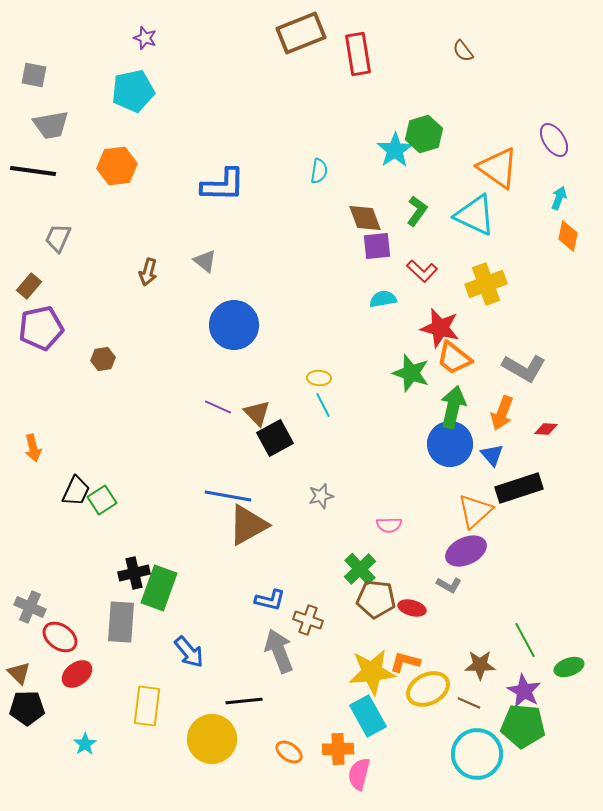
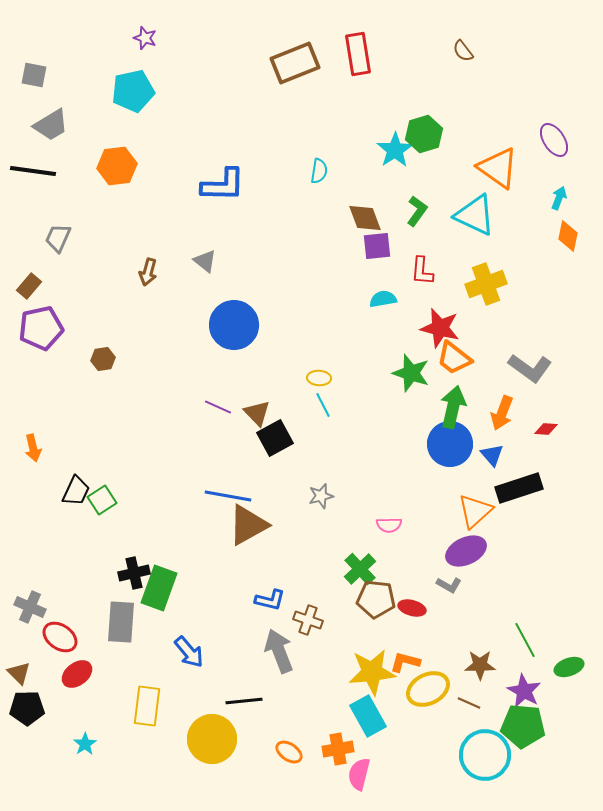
brown rectangle at (301, 33): moved 6 px left, 30 px down
gray trapezoid at (51, 125): rotated 21 degrees counterclockwise
red L-shape at (422, 271): rotated 52 degrees clockwise
gray L-shape at (524, 368): moved 6 px right; rotated 6 degrees clockwise
orange cross at (338, 749): rotated 8 degrees counterclockwise
cyan circle at (477, 754): moved 8 px right, 1 px down
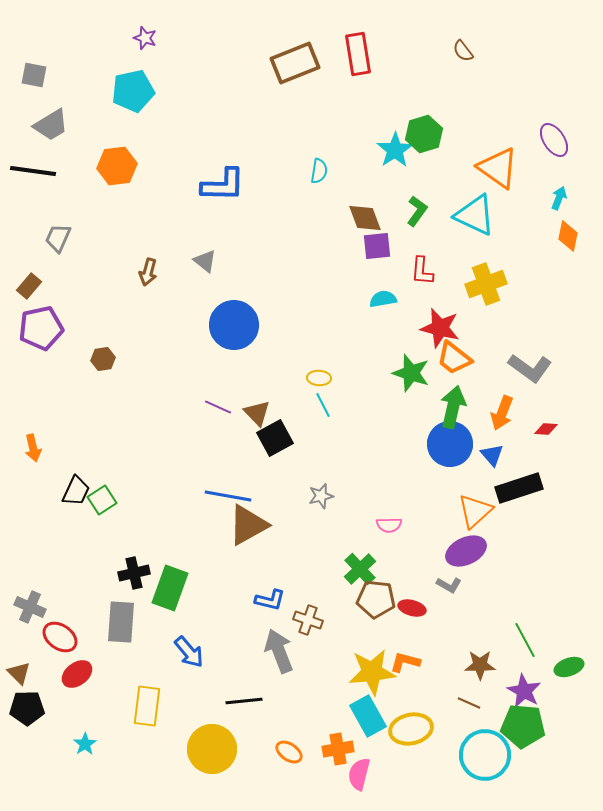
green rectangle at (159, 588): moved 11 px right
yellow ellipse at (428, 689): moved 17 px left, 40 px down; rotated 15 degrees clockwise
yellow circle at (212, 739): moved 10 px down
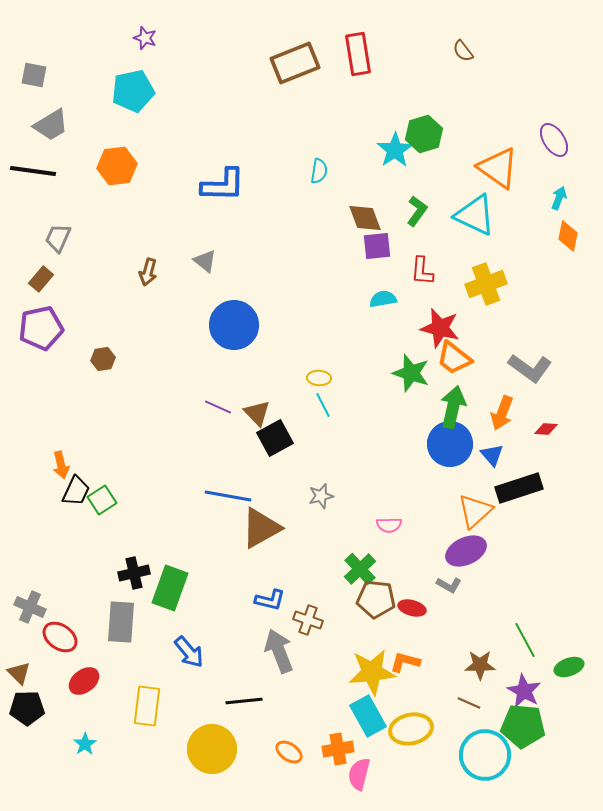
brown rectangle at (29, 286): moved 12 px right, 7 px up
orange arrow at (33, 448): moved 28 px right, 17 px down
brown triangle at (248, 525): moved 13 px right, 3 px down
red ellipse at (77, 674): moved 7 px right, 7 px down
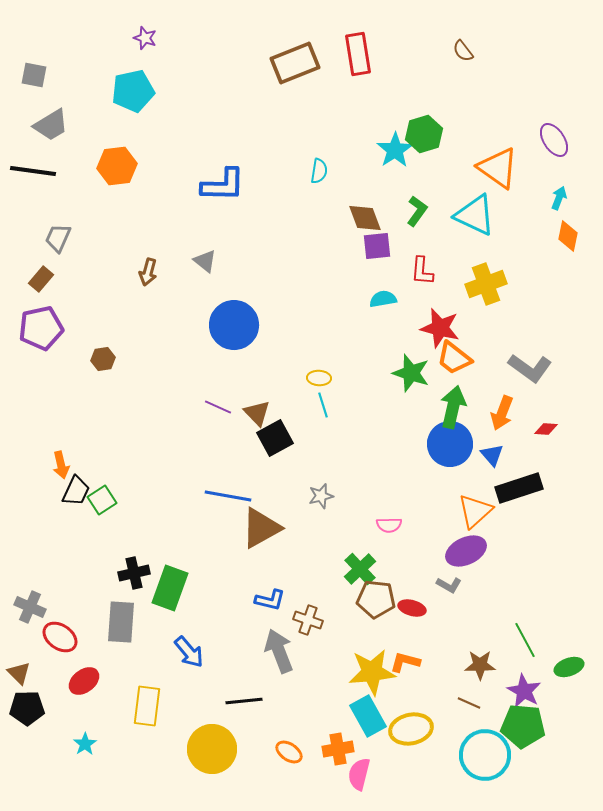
cyan line at (323, 405): rotated 10 degrees clockwise
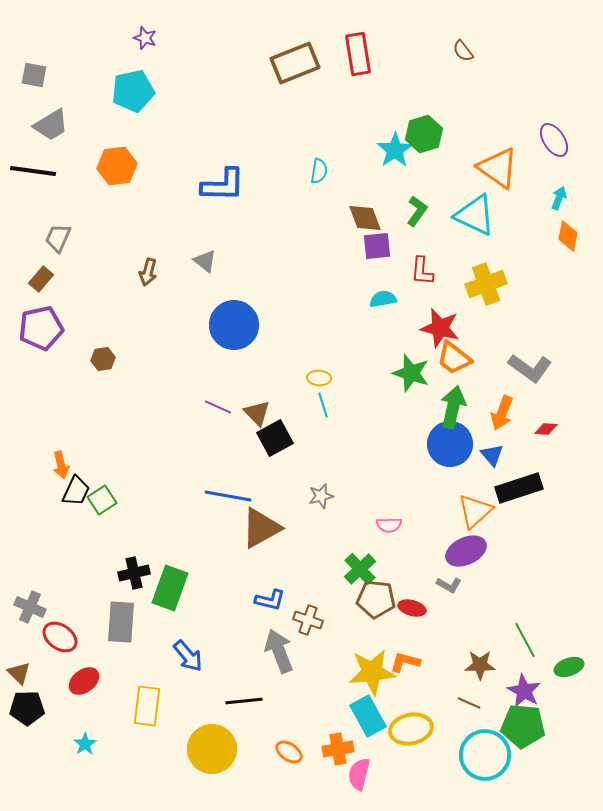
blue arrow at (189, 652): moved 1 px left, 4 px down
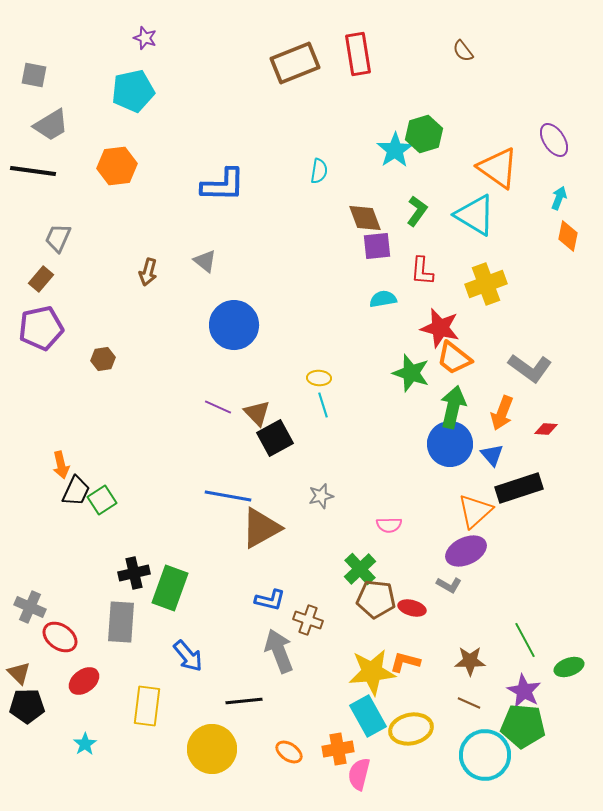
cyan triangle at (475, 215): rotated 6 degrees clockwise
brown star at (480, 665): moved 10 px left, 4 px up
black pentagon at (27, 708): moved 2 px up
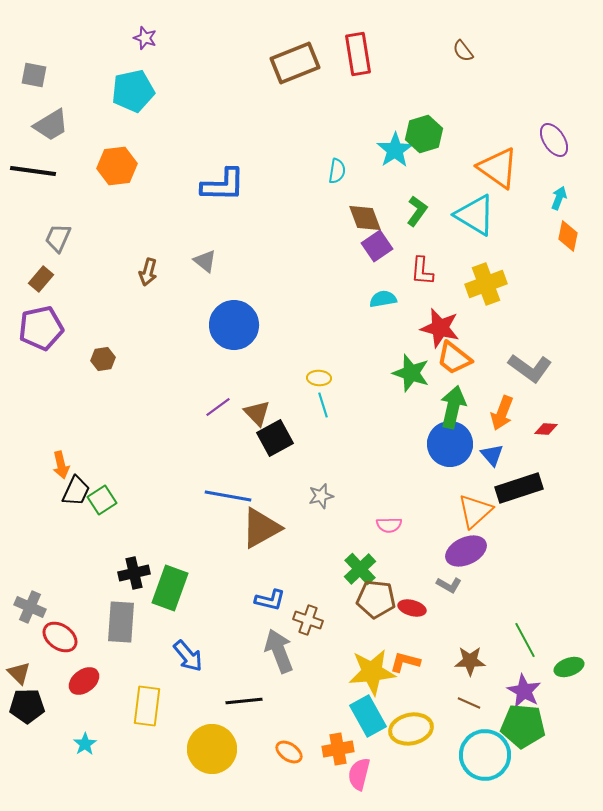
cyan semicircle at (319, 171): moved 18 px right
purple square at (377, 246): rotated 28 degrees counterclockwise
purple line at (218, 407): rotated 60 degrees counterclockwise
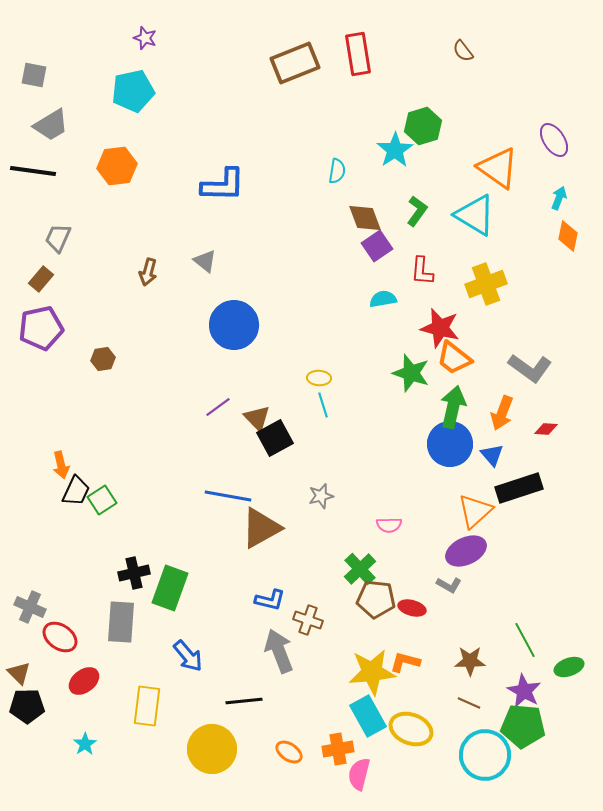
green hexagon at (424, 134): moved 1 px left, 8 px up
brown triangle at (257, 413): moved 5 px down
yellow ellipse at (411, 729): rotated 33 degrees clockwise
